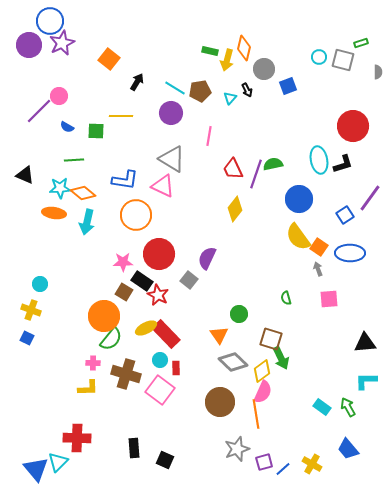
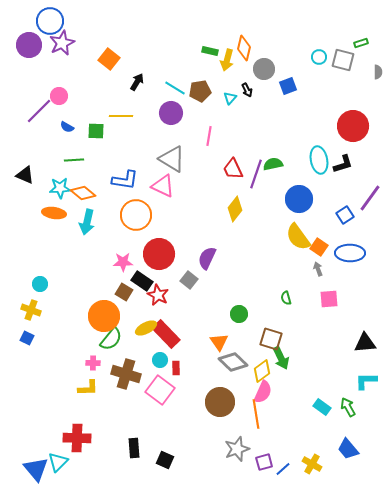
orange triangle at (219, 335): moved 7 px down
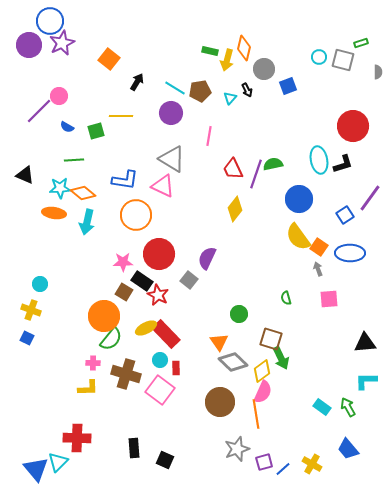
green square at (96, 131): rotated 18 degrees counterclockwise
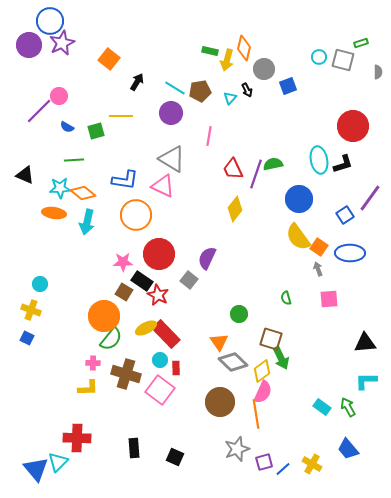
black square at (165, 460): moved 10 px right, 3 px up
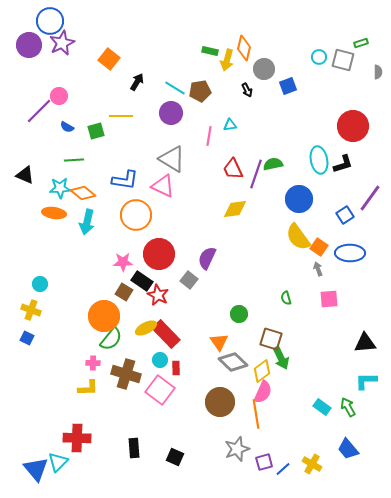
cyan triangle at (230, 98): moved 27 px down; rotated 40 degrees clockwise
yellow diamond at (235, 209): rotated 45 degrees clockwise
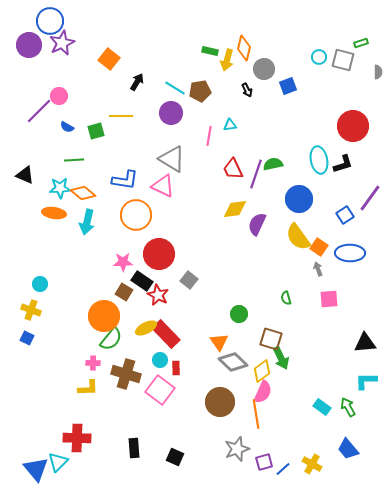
purple semicircle at (207, 258): moved 50 px right, 34 px up
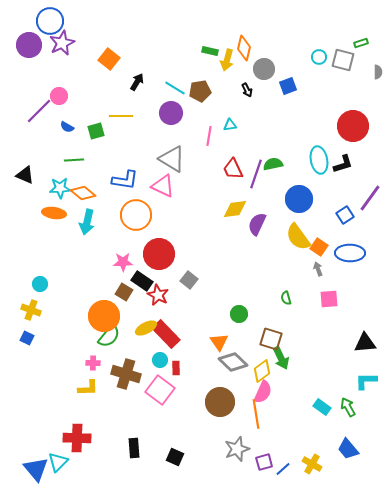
green semicircle at (111, 339): moved 2 px left, 3 px up
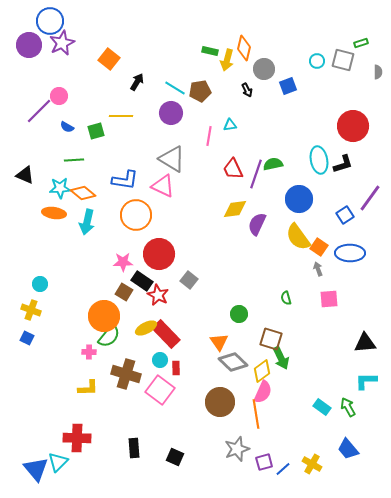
cyan circle at (319, 57): moved 2 px left, 4 px down
pink cross at (93, 363): moved 4 px left, 11 px up
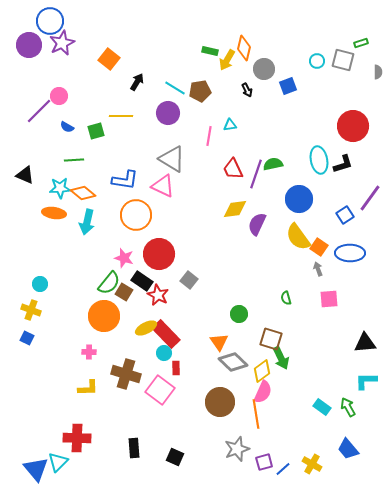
yellow arrow at (227, 60): rotated 15 degrees clockwise
purple circle at (171, 113): moved 3 px left
pink star at (123, 262): moved 1 px right, 4 px up; rotated 18 degrees clockwise
green semicircle at (109, 336): moved 53 px up
cyan circle at (160, 360): moved 4 px right, 7 px up
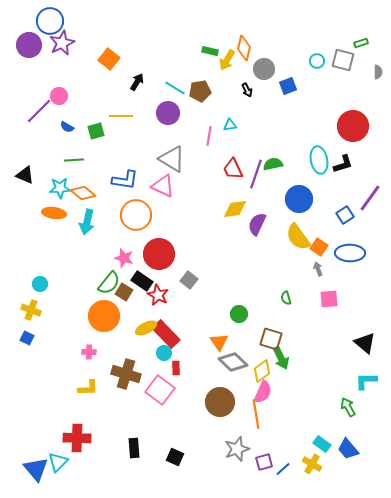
black triangle at (365, 343): rotated 45 degrees clockwise
cyan rectangle at (322, 407): moved 37 px down
